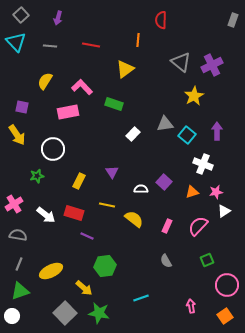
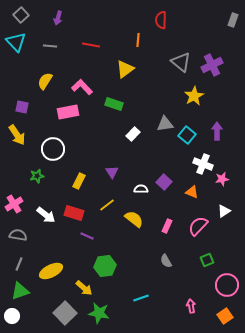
orange triangle at (192, 192): rotated 40 degrees clockwise
pink star at (216, 192): moved 6 px right, 13 px up
yellow line at (107, 205): rotated 49 degrees counterclockwise
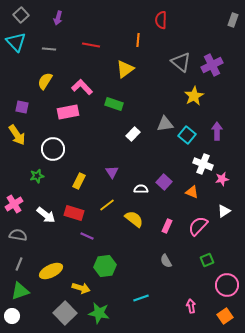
gray line at (50, 46): moved 1 px left, 3 px down
yellow arrow at (84, 288): moved 3 px left; rotated 24 degrees counterclockwise
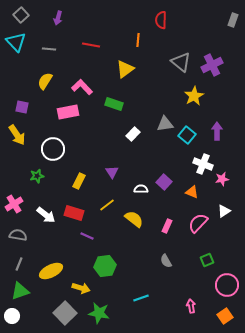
pink semicircle at (198, 226): moved 3 px up
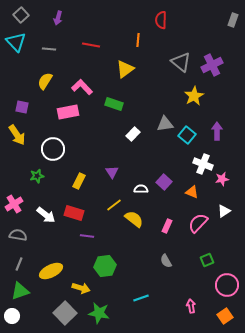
yellow line at (107, 205): moved 7 px right
purple line at (87, 236): rotated 16 degrees counterclockwise
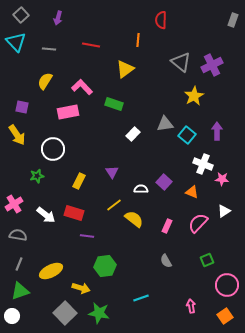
pink star at (222, 179): rotated 16 degrees clockwise
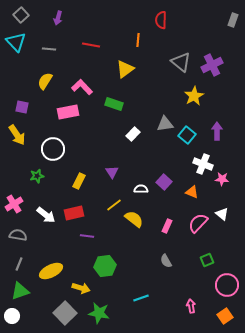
white triangle at (224, 211): moved 2 px left, 3 px down; rotated 48 degrees counterclockwise
red rectangle at (74, 213): rotated 30 degrees counterclockwise
